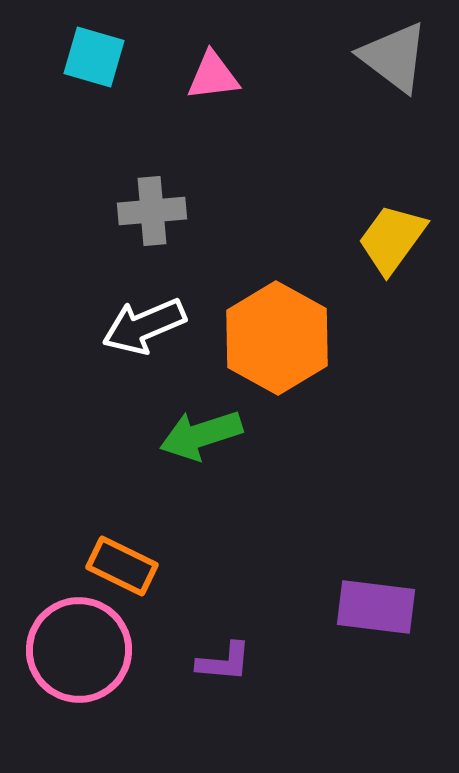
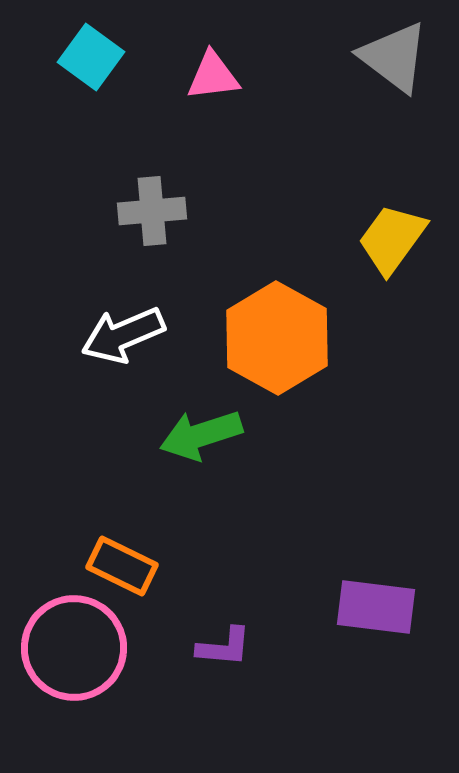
cyan square: moved 3 px left; rotated 20 degrees clockwise
white arrow: moved 21 px left, 9 px down
pink circle: moved 5 px left, 2 px up
purple L-shape: moved 15 px up
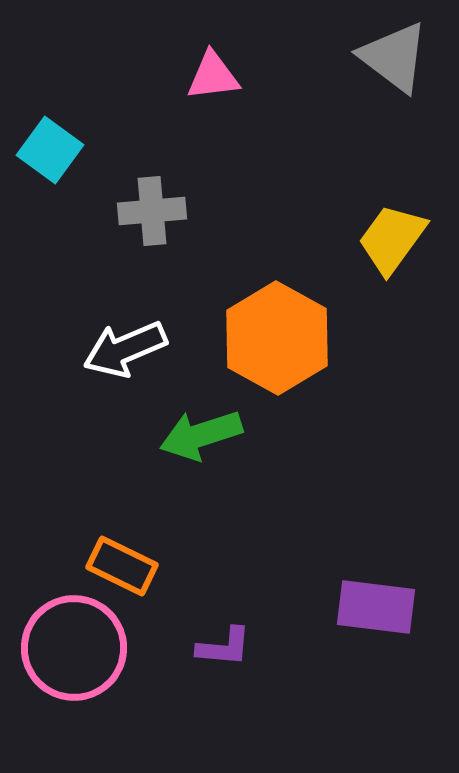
cyan square: moved 41 px left, 93 px down
white arrow: moved 2 px right, 14 px down
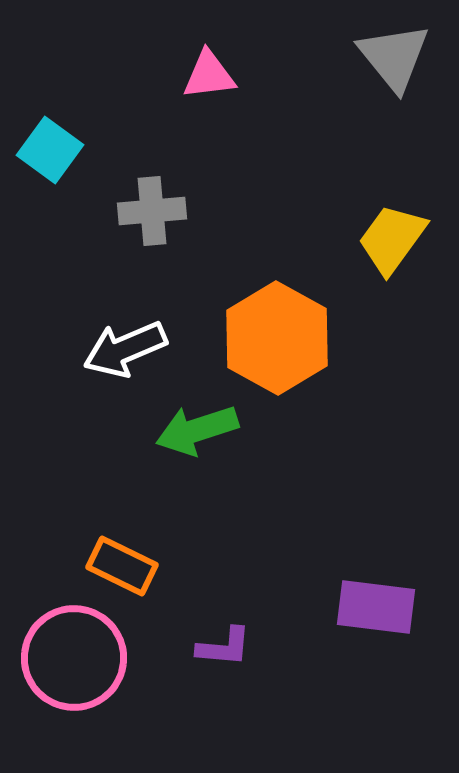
gray triangle: rotated 14 degrees clockwise
pink triangle: moved 4 px left, 1 px up
green arrow: moved 4 px left, 5 px up
pink circle: moved 10 px down
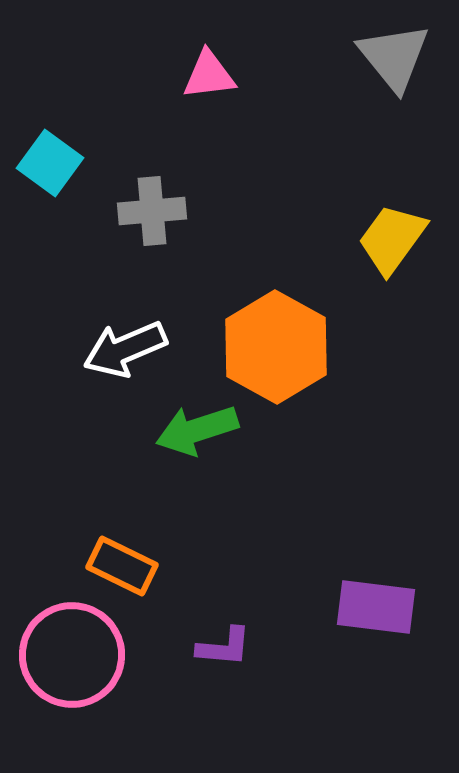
cyan square: moved 13 px down
orange hexagon: moved 1 px left, 9 px down
pink circle: moved 2 px left, 3 px up
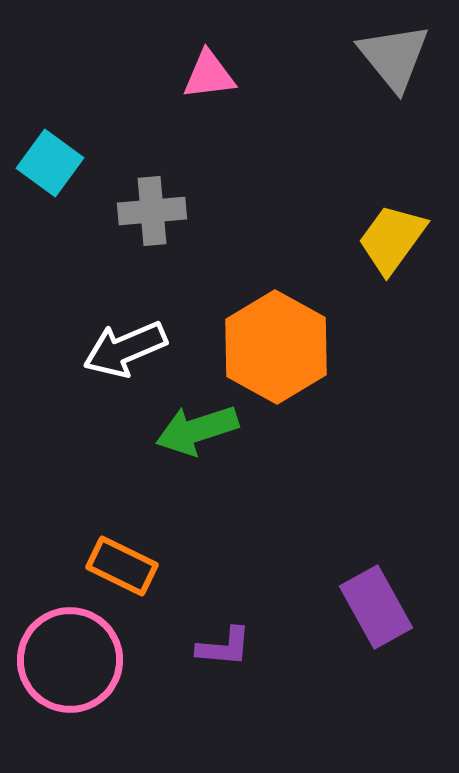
purple rectangle: rotated 54 degrees clockwise
pink circle: moved 2 px left, 5 px down
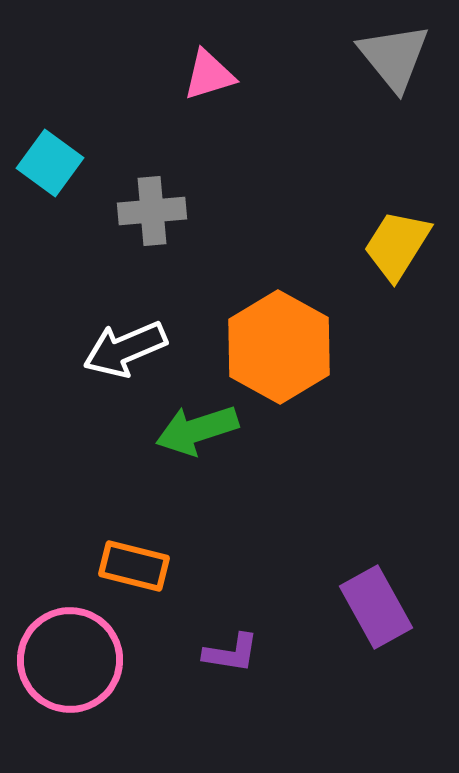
pink triangle: rotated 10 degrees counterclockwise
yellow trapezoid: moved 5 px right, 6 px down; rotated 4 degrees counterclockwise
orange hexagon: moved 3 px right
orange rectangle: moved 12 px right; rotated 12 degrees counterclockwise
purple L-shape: moved 7 px right, 6 px down; rotated 4 degrees clockwise
